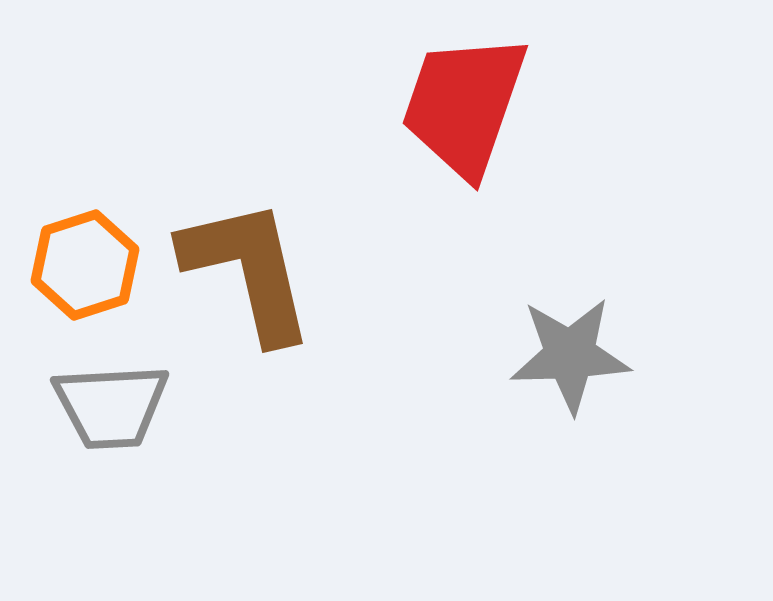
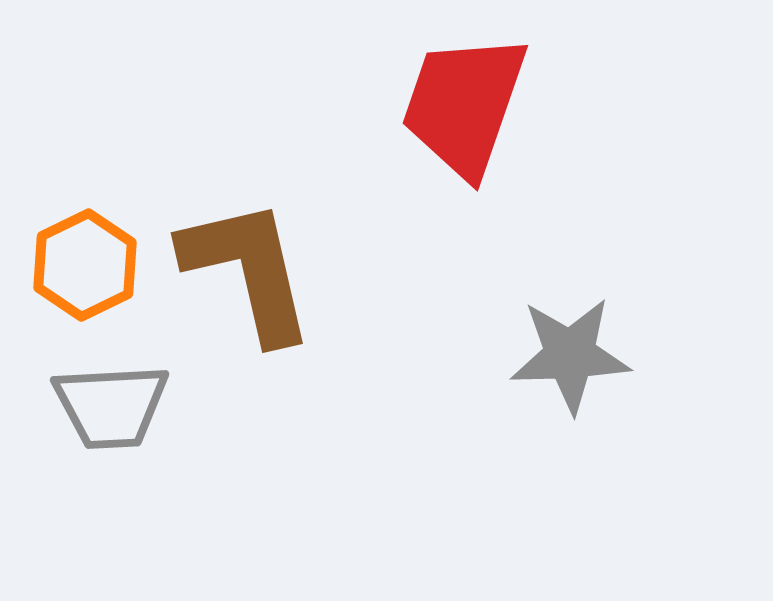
orange hexagon: rotated 8 degrees counterclockwise
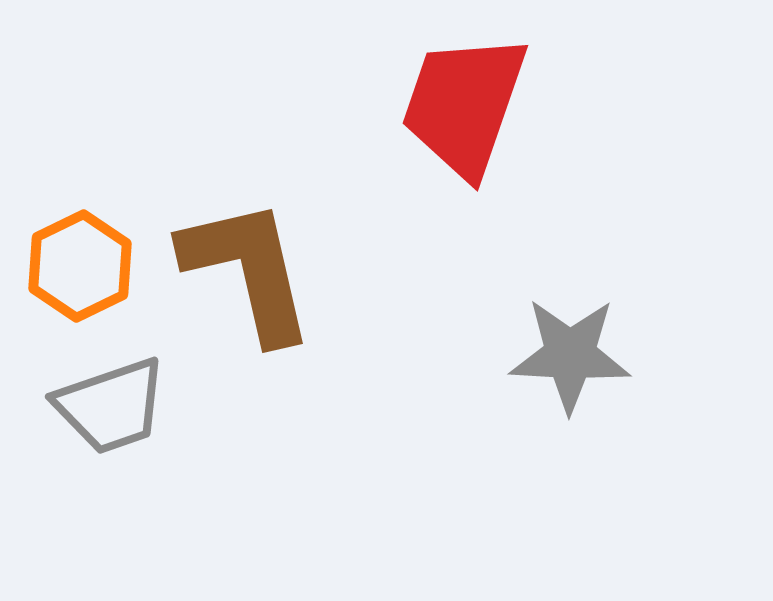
orange hexagon: moved 5 px left, 1 px down
gray star: rotated 5 degrees clockwise
gray trapezoid: rotated 16 degrees counterclockwise
